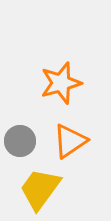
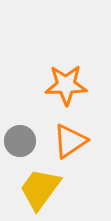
orange star: moved 5 px right, 2 px down; rotated 15 degrees clockwise
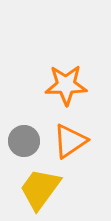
gray circle: moved 4 px right
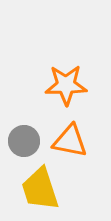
orange triangle: rotated 45 degrees clockwise
yellow trapezoid: rotated 54 degrees counterclockwise
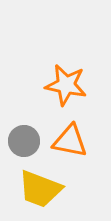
orange star: rotated 12 degrees clockwise
yellow trapezoid: rotated 51 degrees counterclockwise
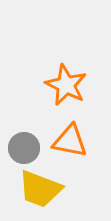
orange star: rotated 15 degrees clockwise
gray circle: moved 7 px down
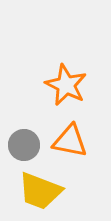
gray circle: moved 3 px up
yellow trapezoid: moved 2 px down
